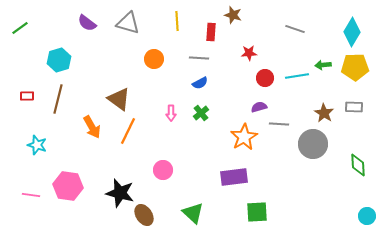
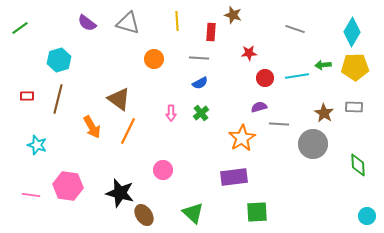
orange star at (244, 137): moved 2 px left, 1 px down
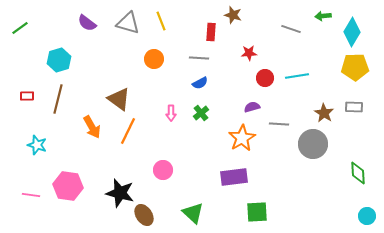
yellow line at (177, 21): moved 16 px left; rotated 18 degrees counterclockwise
gray line at (295, 29): moved 4 px left
green arrow at (323, 65): moved 49 px up
purple semicircle at (259, 107): moved 7 px left
green diamond at (358, 165): moved 8 px down
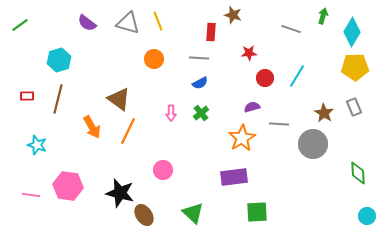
green arrow at (323, 16): rotated 112 degrees clockwise
yellow line at (161, 21): moved 3 px left
green line at (20, 28): moved 3 px up
cyan line at (297, 76): rotated 50 degrees counterclockwise
gray rectangle at (354, 107): rotated 66 degrees clockwise
